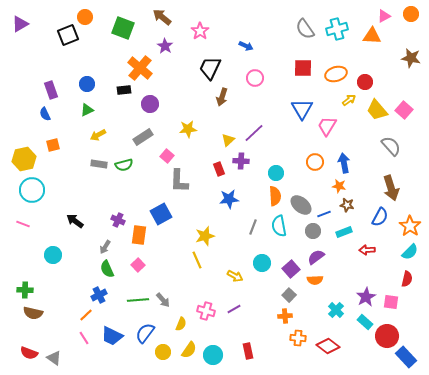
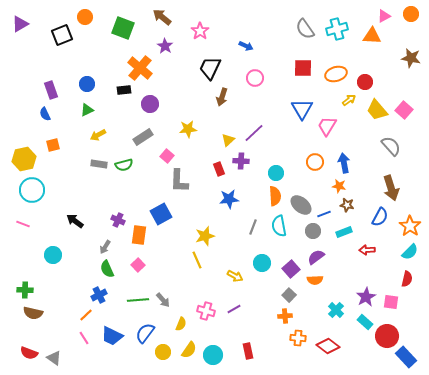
black square at (68, 35): moved 6 px left
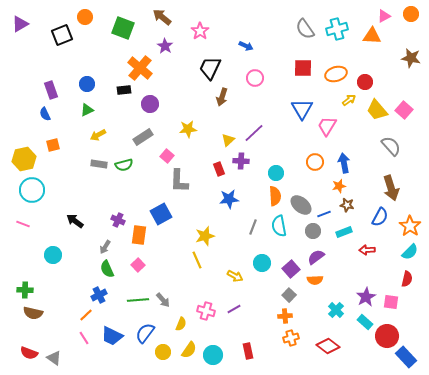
orange star at (339, 186): rotated 24 degrees counterclockwise
orange cross at (298, 338): moved 7 px left; rotated 21 degrees counterclockwise
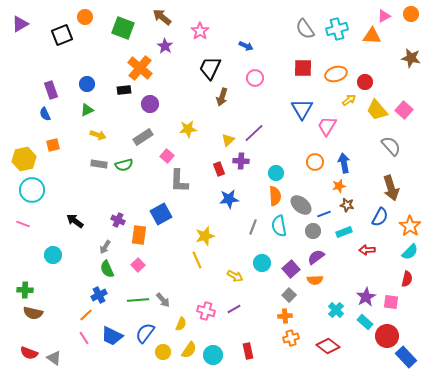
yellow arrow at (98, 135): rotated 133 degrees counterclockwise
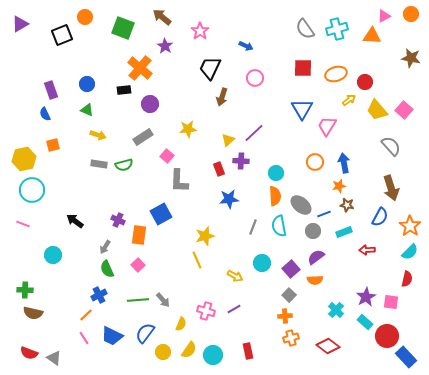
green triangle at (87, 110): rotated 48 degrees clockwise
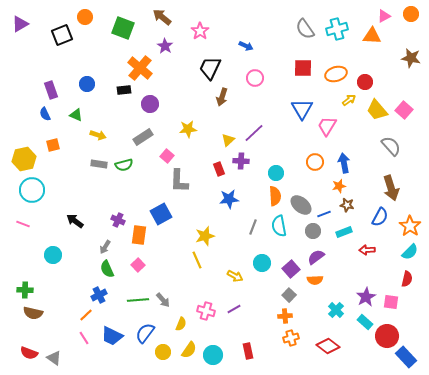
green triangle at (87, 110): moved 11 px left, 5 px down
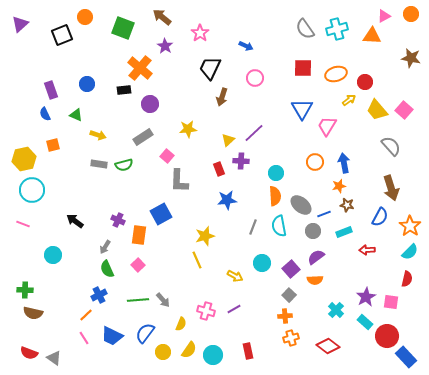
purple triangle at (20, 24): rotated 12 degrees counterclockwise
pink star at (200, 31): moved 2 px down
blue star at (229, 199): moved 2 px left, 1 px down
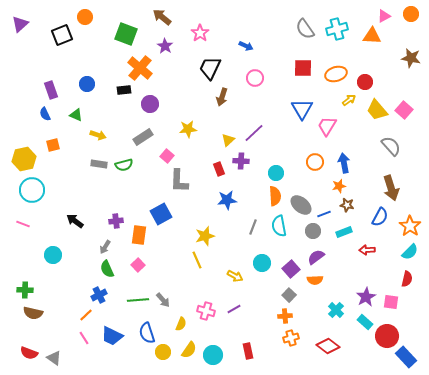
green square at (123, 28): moved 3 px right, 6 px down
purple cross at (118, 220): moved 2 px left, 1 px down; rotated 32 degrees counterclockwise
blue semicircle at (145, 333): moved 2 px right; rotated 55 degrees counterclockwise
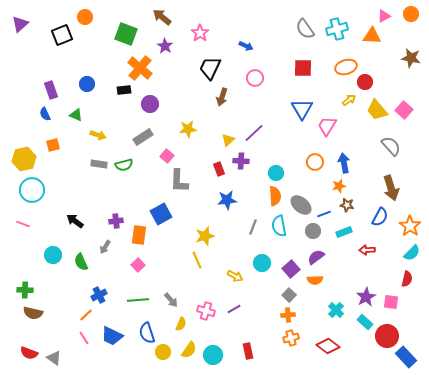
orange ellipse at (336, 74): moved 10 px right, 7 px up
cyan semicircle at (410, 252): moved 2 px right, 1 px down
green semicircle at (107, 269): moved 26 px left, 7 px up
gray arrow at (163, 300): moved 8 px right
orange cross at (285, 316): moved 3 px right, 1 px up
